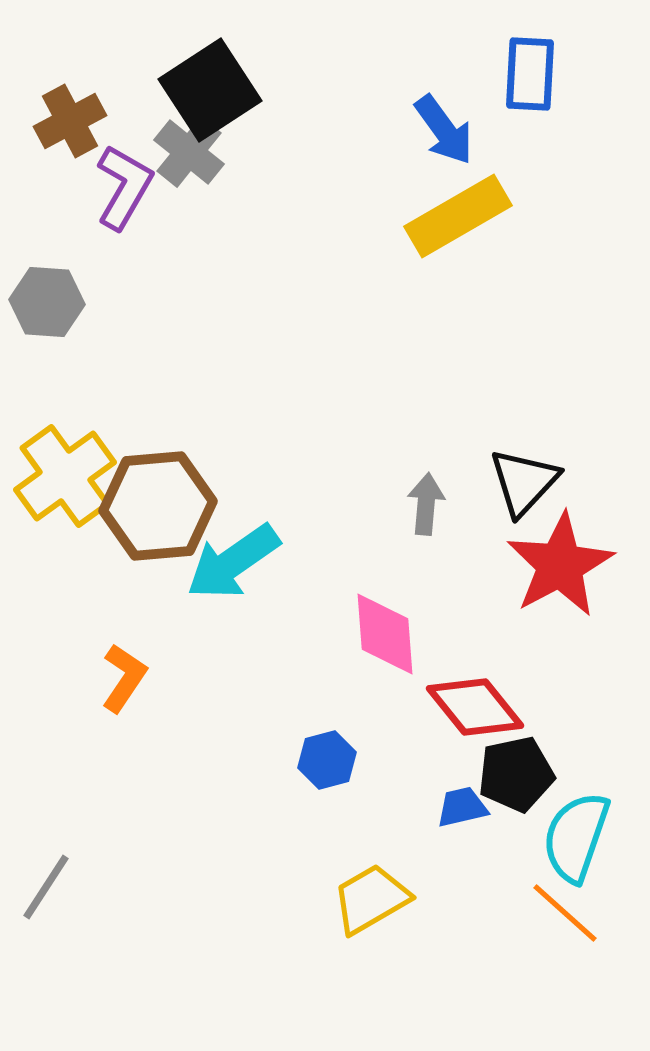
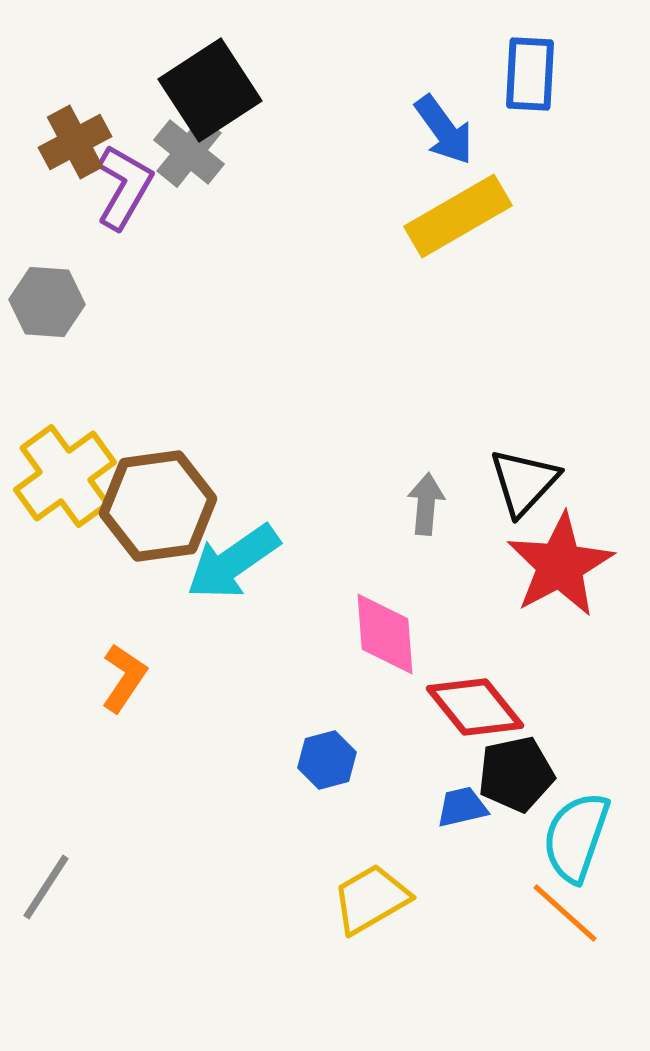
brown cross: moved 5 px right, 21 px down
brown hexagon: rotated 3 degrees counterclockwise
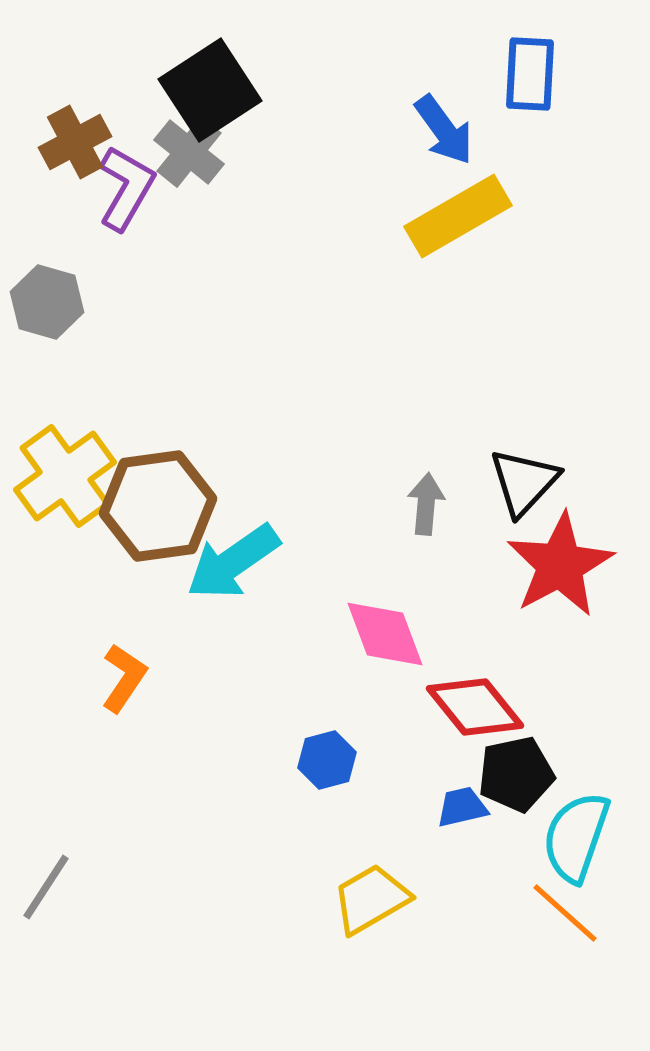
purple L-shape: moved 2 px right, 1 px down
gray hexagon: rotated 12 degrees clockwise
pink diamond: rotated 16 degrees counterclockwise
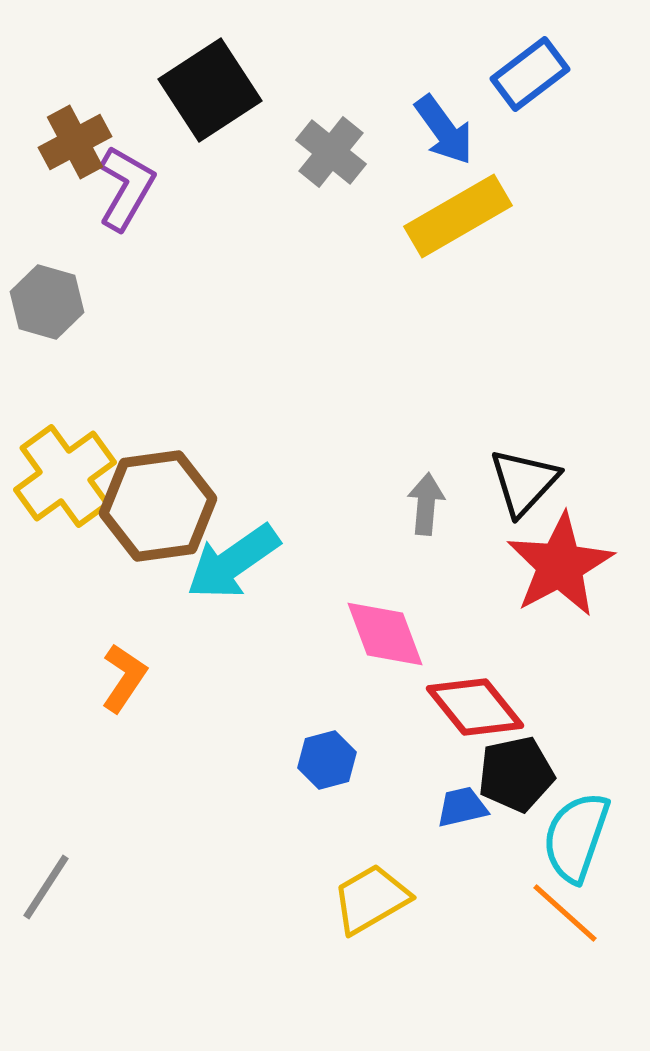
blue rectangle: rotated 50 degrees clockwise
gray cross: moved 142 px right
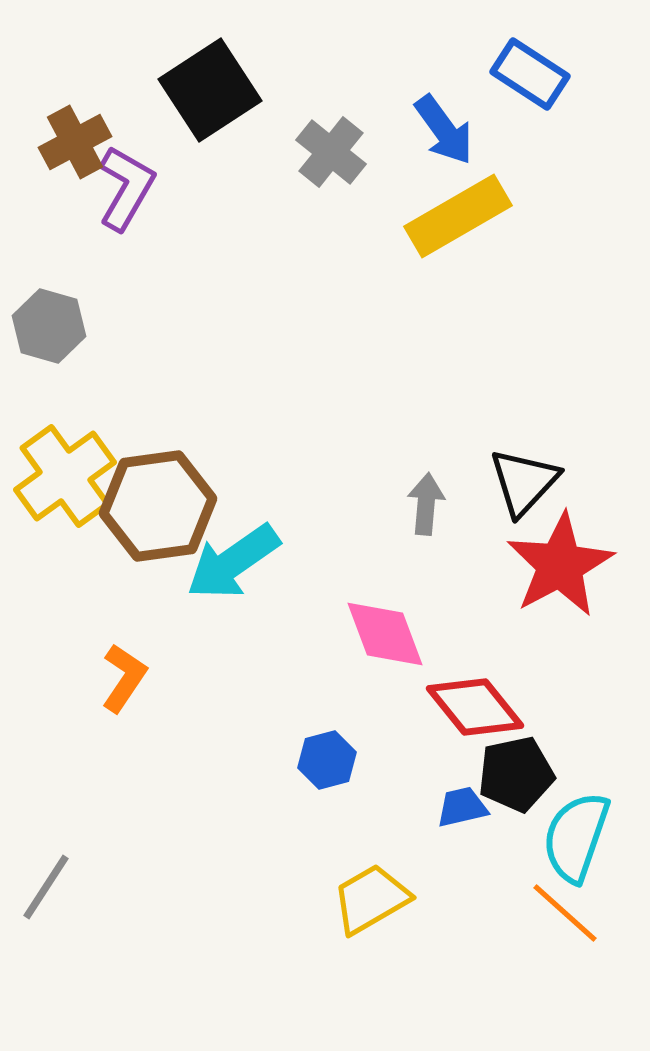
blue rectangle: rotated 70 degrees clockwise
gray hexagon: moved 2 px right, 24 px down
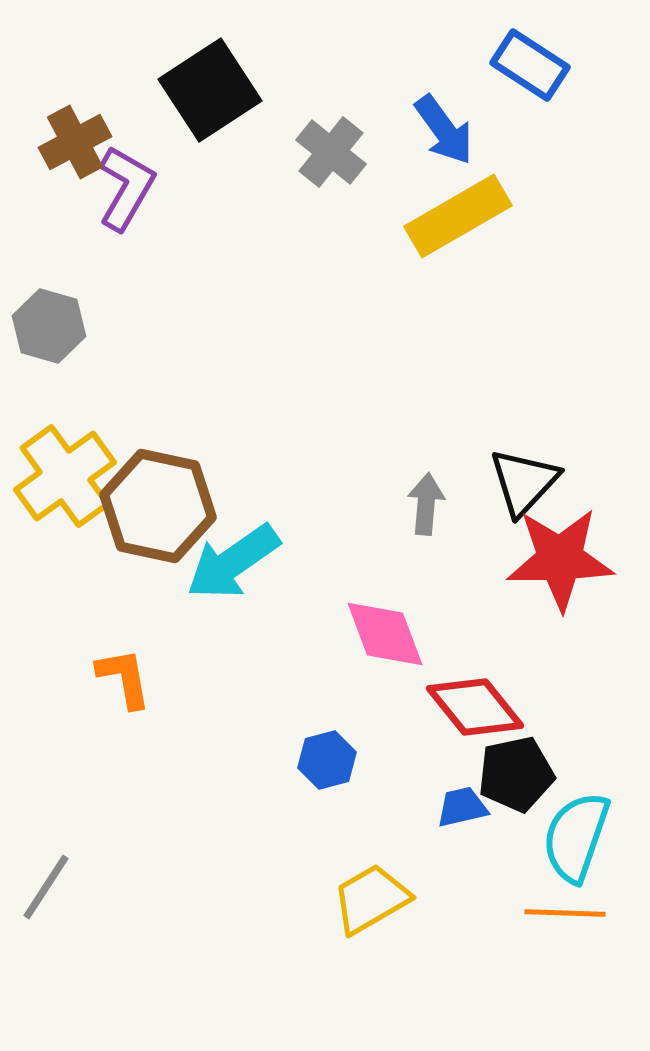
blue rectangle: moved 9 px up
brown hexagon: rotated 20 degrees clockwise
red star: moved 6 px up; rotated 27 degrees clockwise
orange L-shape: rotated 44 degrees counterclockwise
orange line: rotated 40 degrees counterclockwise
